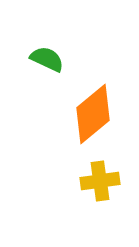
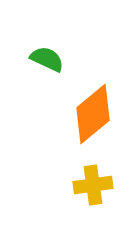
yellow cross: moved 7 px left, 4 px down
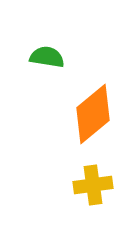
green semicircle: moved 2 px up; rotated 16 degrees counterclockwise
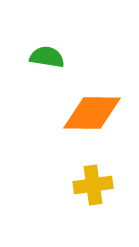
orange diamond: moved 1 px left, 1 px up; rotated 40 degrees clockwise
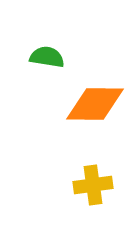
orange diamond: moved 3 px right, 9 px up
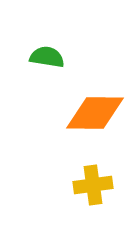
orange diamond: moved 9 px down
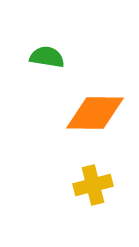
yellow cross: rotated 6 degrees counterclockwise
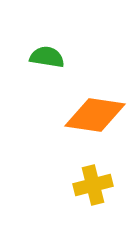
orange diamond: moved 2 px down; rotated 8 degrees clockwise
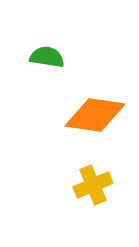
yellow cross: rotated 9 degrees counterclockwise
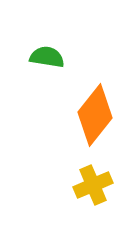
orange diamond: rotated 60 degrees counterclockwise
